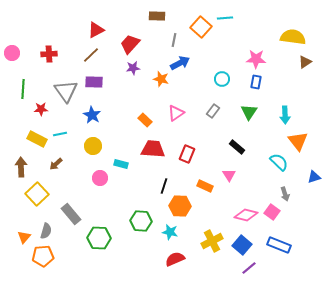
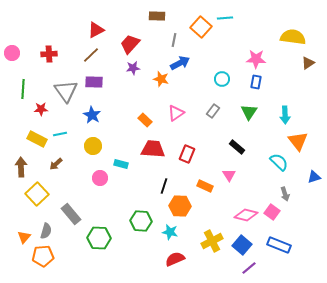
brown triangle at (305, 62): moved 3 px right, 1 px down
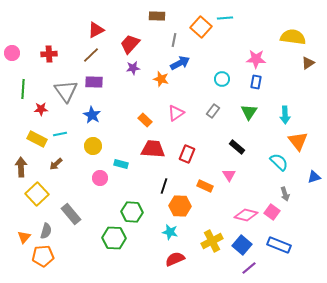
green hexagon at (141, 221): moved 9 px left, 9 px up
green hexagon at (99, 238): moved 15 px right
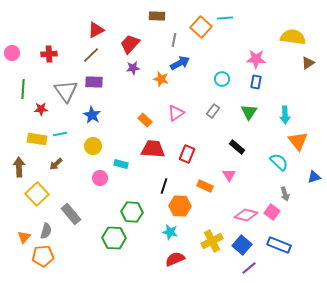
yellow rectangle at (37, 139): rotated 18 degrees counterclockwise
brown arrow at (21, 167): moved 2 px left
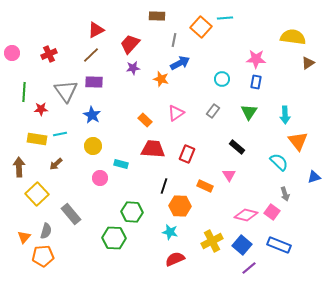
red cross at (49, 54): rotated 21 degrees counterclockwise
green line at (23, 89): moved 1 px right, 3 px down
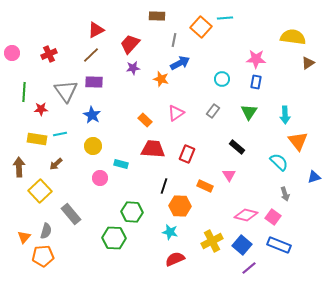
yellow square at (37, 194): moved 3 px right, 3 px up
pink square at (272, 212): moved 1 px right, 5 px down
